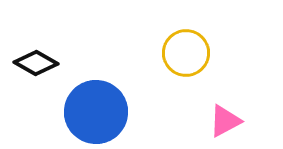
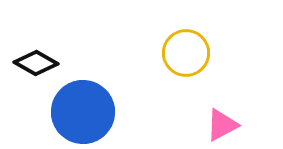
blue circle: moved 13 px left
pink triangle: moved 3 px left, 4 px down
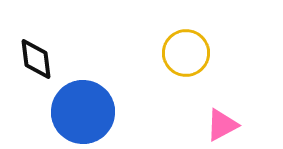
black diamond: moved 4 px up; rotated 54 degrees clockwise
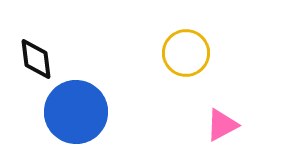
blue circle: moved 7 px left
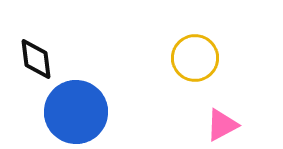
yellow circle: moved 9 px right, 5 px down
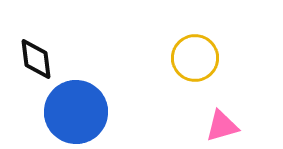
pink triangle: moved 1 px down; rotated 12 degrees clockwise
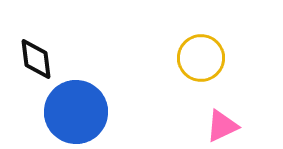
yellow circle: moved 6 px right
pink triangle: rotated 9 degrees counterclockwise
